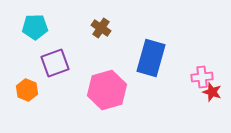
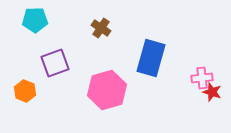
cyan pentagon: moved 7 px up
pink cross: moved 1 px down
orange hexagon: moved 2 px left, 1 px down
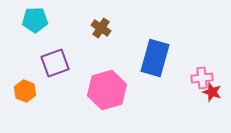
blue rectangle: moved 4 px right
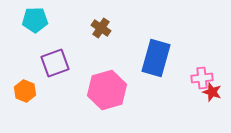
blue rectangle: moved 1 px right
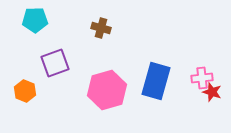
brown cross: rotated 18 degrees counterclockwise
blue rectangle: moved 23 px down
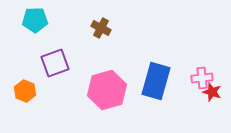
brown cross: rotated 12 degrees clockwise
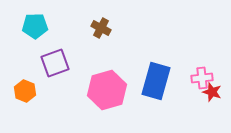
cyan pentagon: moved 6 px down
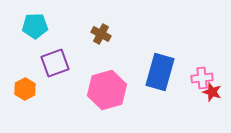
brown cross: moved 6 px down
blue rectangle: moved 4 px right, 9 px up
orange hexagon: moved 2 px up; rotated 10 degrees clockwise
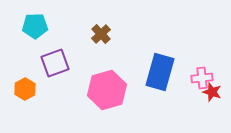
brown cross: rotated 18 degrees clockwise
